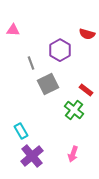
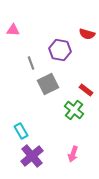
purple hexagon: rotated 20 degrees counterclockwise
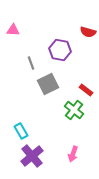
red semicircle: moved 1 px right, 2 px up
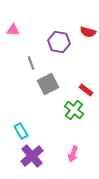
purple hexagon: moved 1 px left, 8 px up
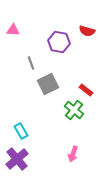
red semicircle: moved 1 px left, 1 px up
purple cross: moved 15 px left, 3 px down
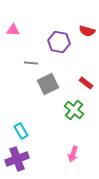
gray line: rotated 64 degrees counterclockwise
red rectangle: moved 7 px up
purple cross: rotated 20 degrees clockwise
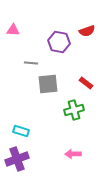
red semicircle: rotated 35 degrees counterclockwise
gray square: rotated 20 degrees clockwise
green cross: rotated 36 degrees clockwise
cyan rectangle: rotated 42 degrees counterclockwise
pink arrow: rotated 70 degrees clockwise
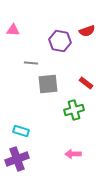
purple hexagon: moved 1 px right, 1 px up
